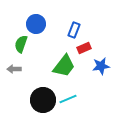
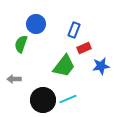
gray arrow: moved 10 px down
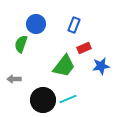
blue rectangle: moved 5 px up
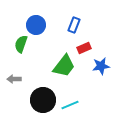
blue circle: moved 1 px down
cyan line: moved 2 px right, 6 px down
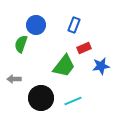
black circle: moved 2 px left, 2 px up
cyan line: moved 3 px right, 4 px up
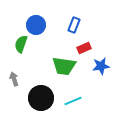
green trapezoid: rotated 60 degrees clockwise
gray arrow: rotated 72 degrees clockwise
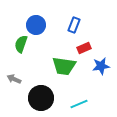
gray arrow: rotated 48 degrees counterclockwise
cyan line: moved 6 px right, 3 px down
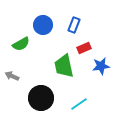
blue circle: moved 7 px right
green semicircle: rotated 138 degrees counterclockwise
green trapezoid: rotated 70 degrees clockwise
gray arrow: moved 2 px left, 3 px up
cyan line: rotated 12 degrees counterclockwise
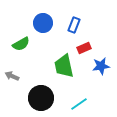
blue circle: moved 2 px up
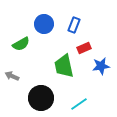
blue circle: moved 1 px right, 1 px down
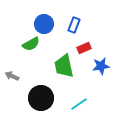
green semicircle: moved 10 px right
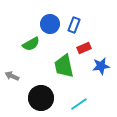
blue circle: moved 6 px right
